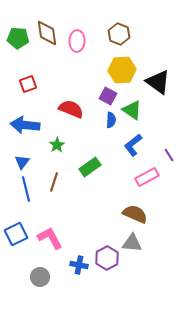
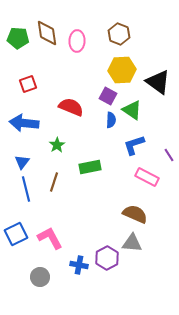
red semicircle: moved 2 px up
blue arrow: moved 1 px left, 2 px up
blue L-shape: moved 1 px right; rotated 20 degrees clockwise
green rectangle: rotated 25 degrees clockwise
pink rectangle: rotated 55 degrees clockwise
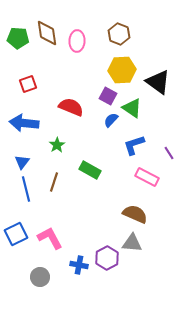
green triangle: moved 2 px up
blue semicircle: rotated 140 degrees counterclockwise
purple line: moved 2 px up
green rectangle: moved 3 px down; rotated 40 degrees clockwise
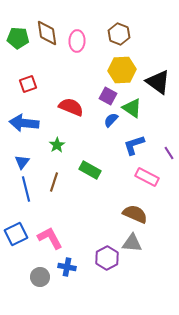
blue cross: moved 12 px left, 2 px down
